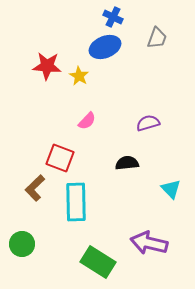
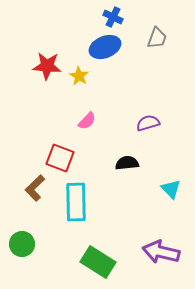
purple arrow: moved 12 px right, 9 px down
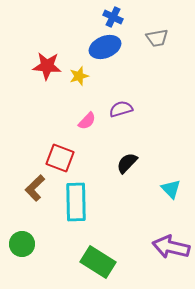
gray trapezoid: rotated 60 degrees clockwise
yellow star: rotated 24 degrees clockwise
purple semicircle: moved 27 px left, 14 px up
black semicircle: rotated 40 degrees counterclockwise
purple arrow: moved 10 px right, 5 px up
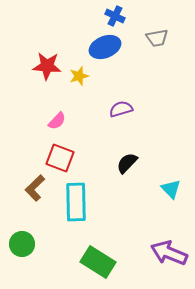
blue cross: moved 2 px right, 1 px up
pink semicircle: moved 30 px left
purple arrow: moved 2 px left, 6 px down; rotated 9 degrees clockwise
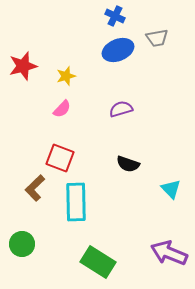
blue ellipse: moved 13 px right, 3 px down
red star: moved 24 px left; rotated 20 degrees counterclockwise
yellow star: moved 13 px left
pink semicircle: moved 5 px right, 12 px up
black semicircle: moved 1 px right, 1 px down; rotated 115 degrees counterclockwise
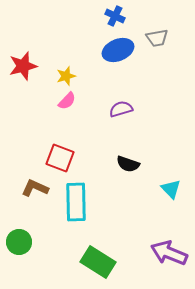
pink semicircle: moved 5 px right, 8 px up
brown L-shape: rotated 68 degrees clockwise
green circle: moved 3 px left, 2 px up
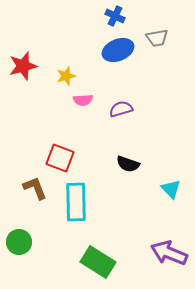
pink semicircle: moved 16 px right, 1 px up; rotated 42 degrees clockwise
brown L-shape: rotated 44 degrees clockwise
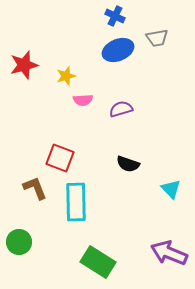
red star: moved 1 px right, 1 px up
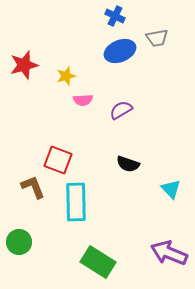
blue ellipse: moved 2 px right, 1 px down
purple semicircle: moved 1 px down; rotated 15 degrees counterclockwise
red square: moved 2 px left, 2 px down
brown L-shape: moved 2 px left, 1 px up
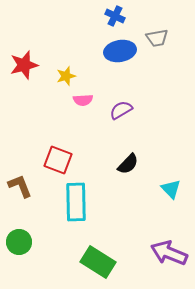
blue ellipse: rotated 12 degrees clockwise
black semicircle: rotated 65 degrees counterclockwise
brown L-shape: moved 13 px left, 1 px up
